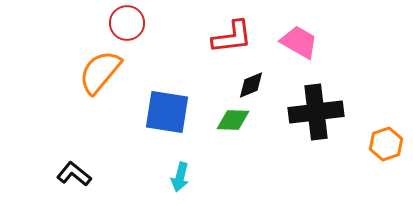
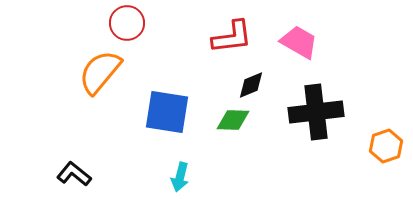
orange hexagon: moved 2 px down
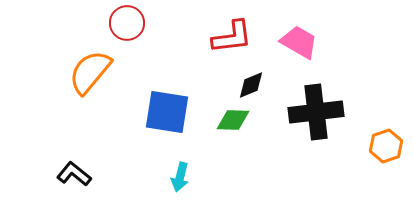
orange semicircle: moved 10 px left
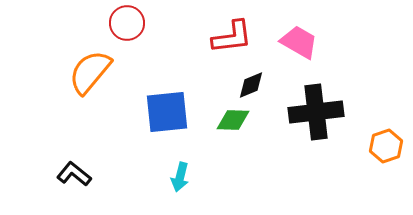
blue square: rotated 15 degrees counterclockwise
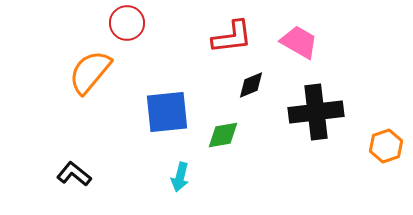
green diamond: moved 10 px left, 15 px down; rotated 12 degrees counterclockwise
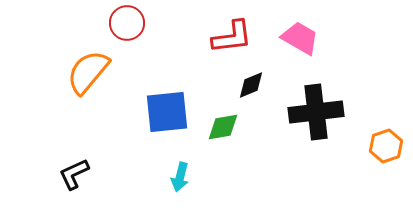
pink trapezoid: moved 1 px right, 4 px up
orange semicircle: moved 2 px left
green diamond: moved 8 px up
black L-shape: rotated 64 degrees counterclockwise
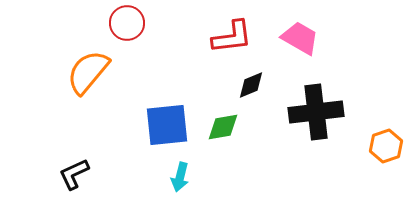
blue square: moved 13 px down
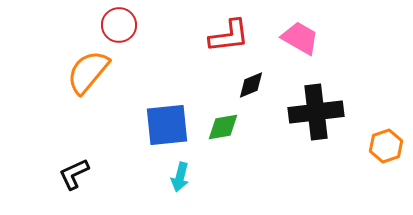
red circle: moved 8 px left, 2 px down
red L-shape: moved 3 px left, 1 px up
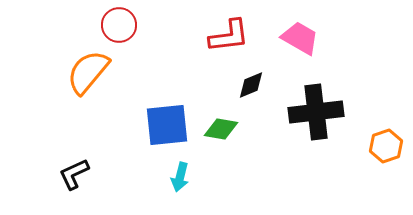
green diamond: moved 2 px left, 2 px down; rotated 20 degrees clockwise
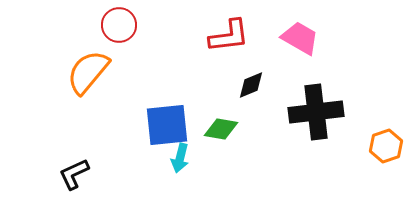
cyan arrow: moved 19 px up
